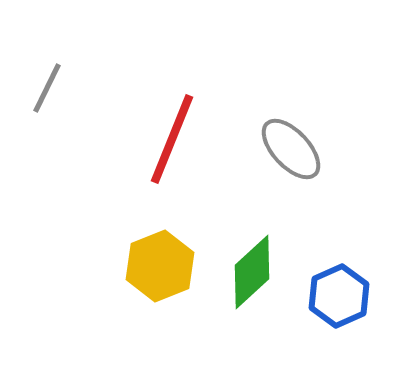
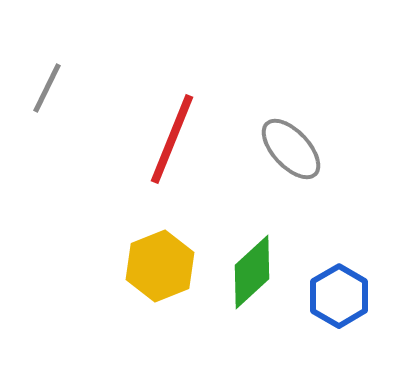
blue hexagon: rotated 6 degrees counterclockwise
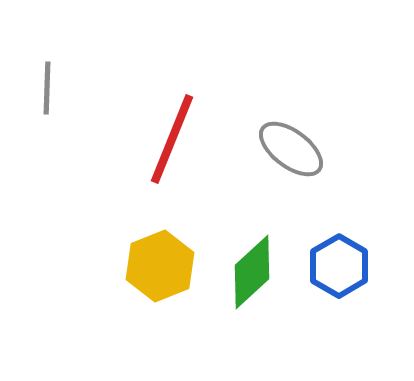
gray line: rotated 24 degrees counterclockwise
gray ellipse: rotated 10 degrees counterclockwise
blue hexagon: moved 30 px up
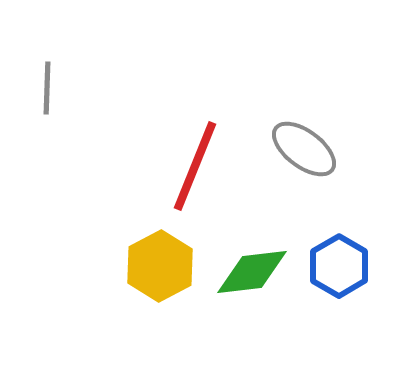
red line: moved 23 px right, 27 px down
gray ellipse: moved 13 px right
yellow hexagon: rotated 6 degrees counterclockwise
green diamond: rotated 36 degrees clockwise
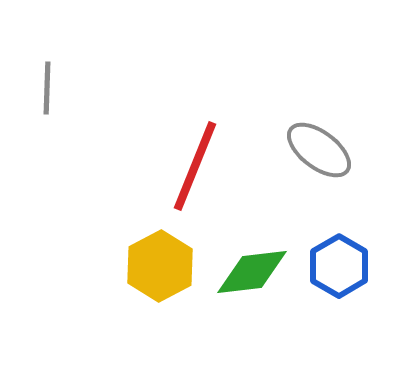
gray ellipse: moved 15 px right, 1 px down
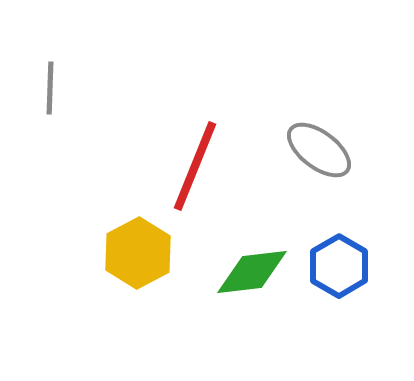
gray line: moved 3 px right
yellow hexagon: moved 22 px left, 13 px up
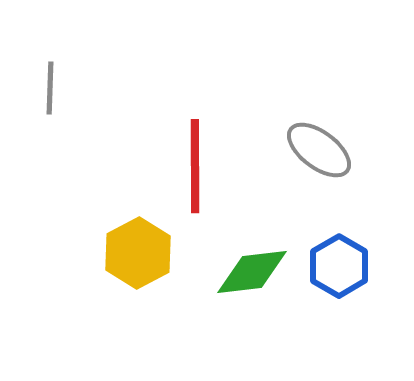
red line: rotated 22 degrees counterclockwise
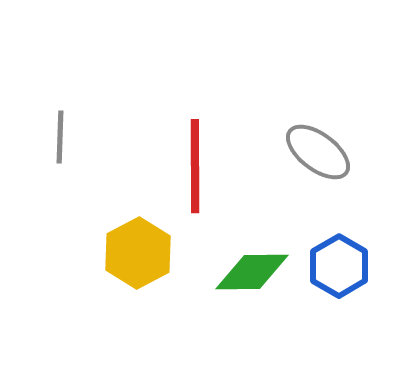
gray line: moved 10 px right, 49 px down
gray ellipse: moved 1 px left, 2 px down
green diamond: rotated 6 degrees clockwise
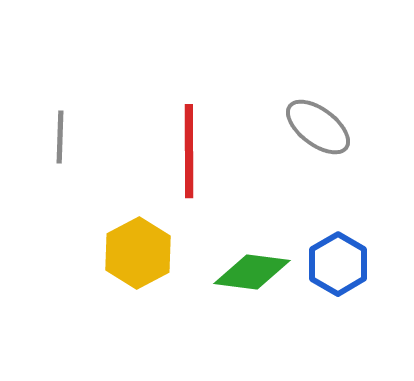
gray ellipse: moved 25 px up
red line: moved 6 px left, 15 px up
blue hexagon: moved 1 px left, 2 px up
green diamond: rotated 8 degrees clockwise
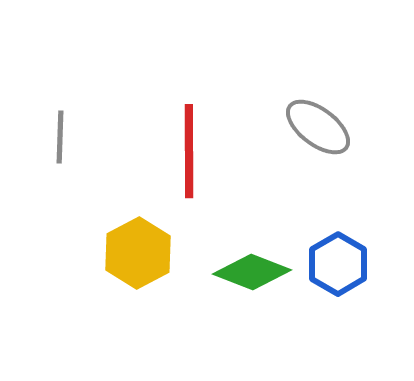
green diamond: rotated 14 degrees clockwise
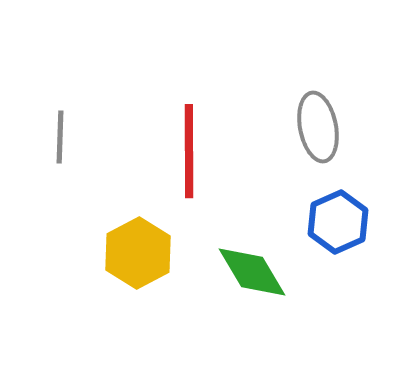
gray ellipse: rotated 42 degrees clockwise
blue hexagon: moved 42 px up; rotated 6 degrees clockwise
green diamond: rotated 38 degrees clockwise
